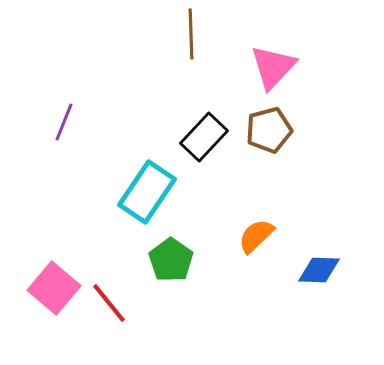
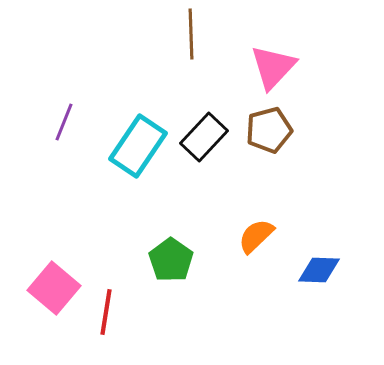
cyan rectangle: moved 9 px left, 46 px up
red line: moved 3 px left, 9 px down; rotated 48 degrees clockwise
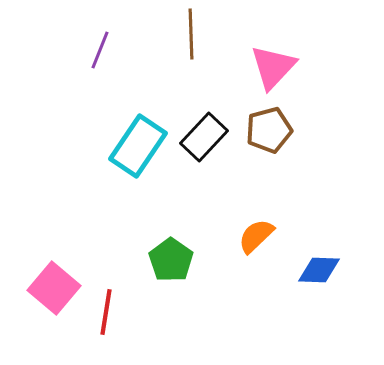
purple line: moved 36 px right, 72 px up
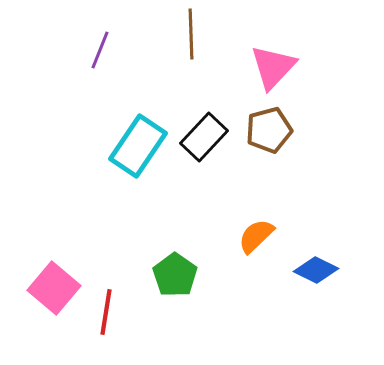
green pentagon: moved 4 px right, 15 px down
blue diamond: moved 3 px left; rotated 24 degrees clockwise
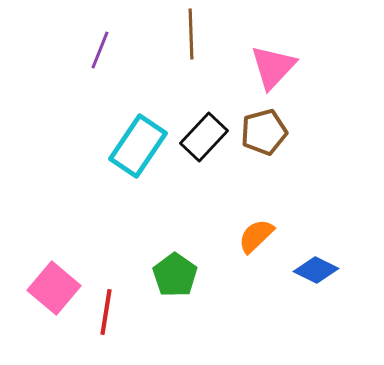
brown pentagon: moved 5 px left, 2 px down
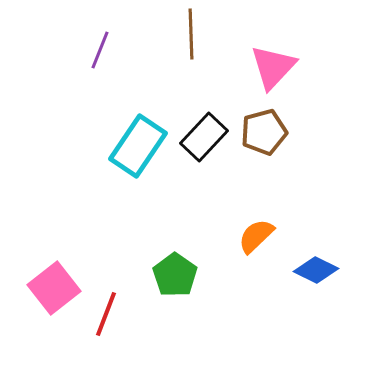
pink square: rotated 12 degrees clockwise
red line: moved 2 px down; rotated 12 degrees clockwise
